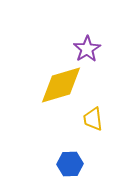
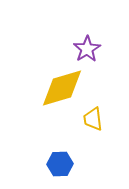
yellow diamond: moved 1 px right, 3 px down
blue hexagon: moved 10 px left
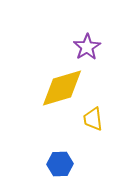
purple star: moved 2 px up
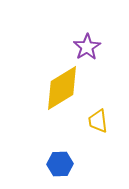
yellow diamond: rotated 15 degrees counterclockwise
yellow trapezoid: moved 5 px right, 2 px down
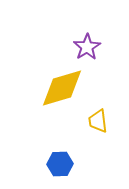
yellow diamond: rotated 15 degrees clockwise
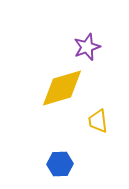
purple star: rotated 12 degrees clockwise
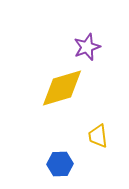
yellow trapezoid: moved 15 px down
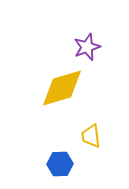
yellow trapezoid: moved 7 px left
